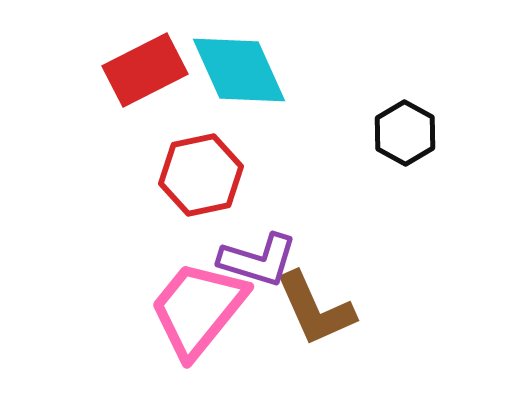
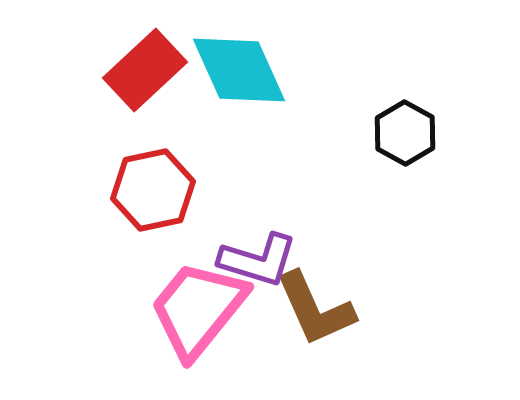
red rectangle: rotated 16 degrees counterclockwise
red hexagon: moved 48 px left, 15 px down
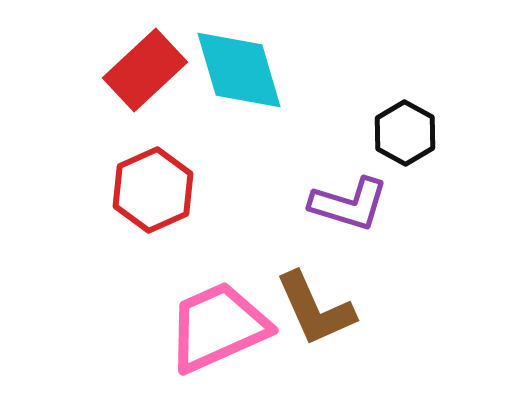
cyan diamond: rotated 8 degrees clockwise
red hexagon: rotated 12 degrees counterclockwise
purple L-shape: moved 91 px right, 56 px up
pink trapezoid: moved 20 px right, 18 px down; rotated 27 degrees clockwise
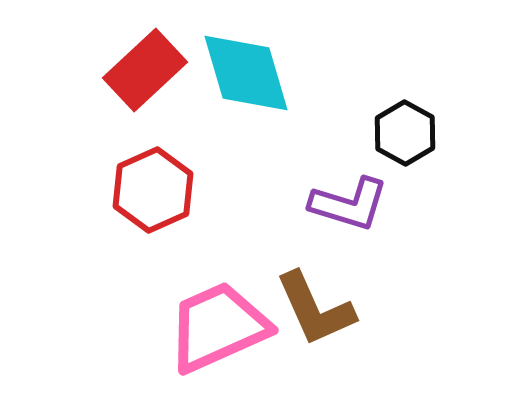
cyan diamond: moved 7 px right, 3 px down
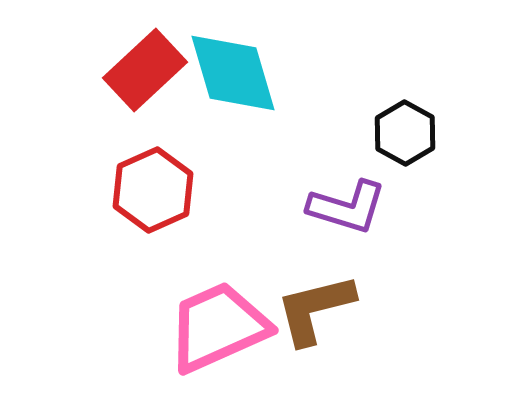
cyan diamond: moved 13 px left
purple L-shape: moved 2 px left, 3 px down
brown L-shape: rotated 100 degrees clockwise
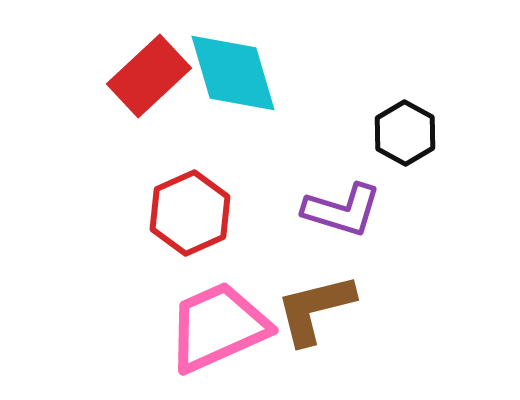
red rectangle: moved 4 px right, 6 px down
red hexagon: moved 37 px right, 23 px down
purple L-shape: moved 5 px left, 3 px down
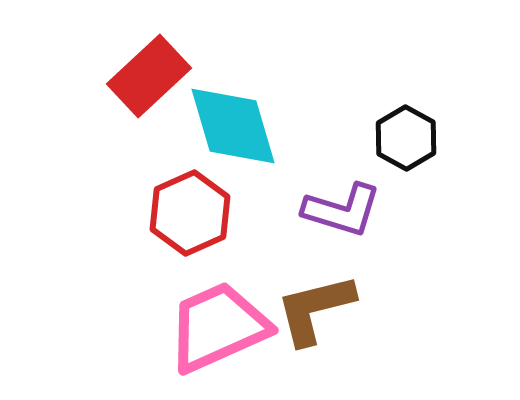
cyan diamond: moved 53 px down
black hexagon: moved 1 px right, 5 px down
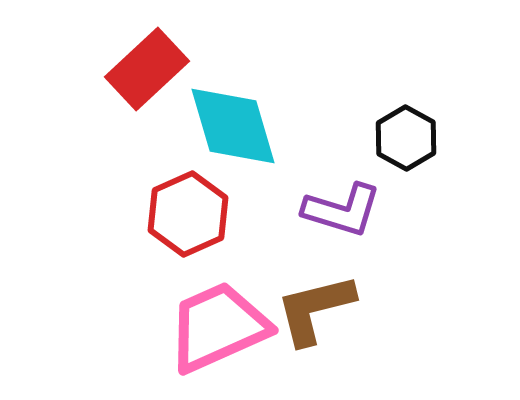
red rectangle: moved 2 px left, 7 px up
red hexagon: moved 2 px left, 1 px down
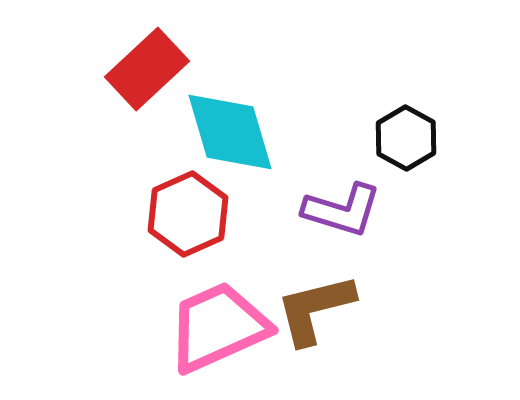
cyan diamond: moved 3 px left, 6 px down
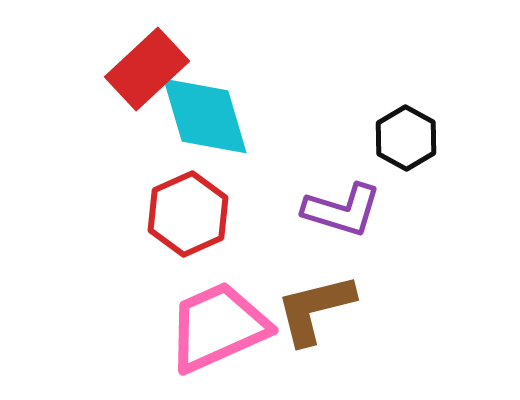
cyan diamond: moved 25 px left, 16 px up
